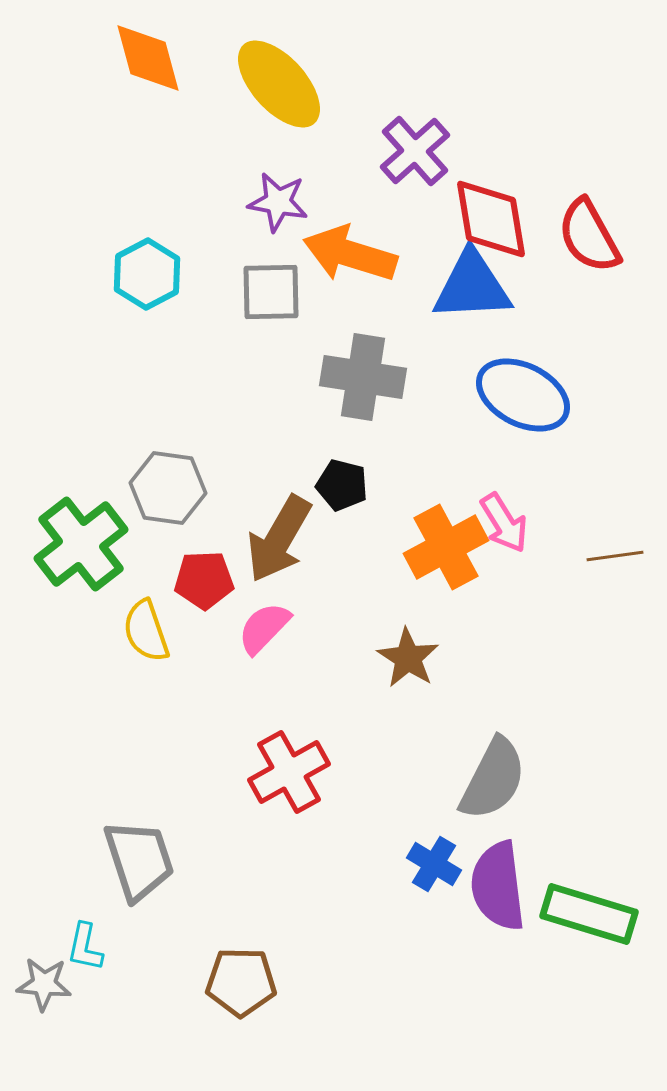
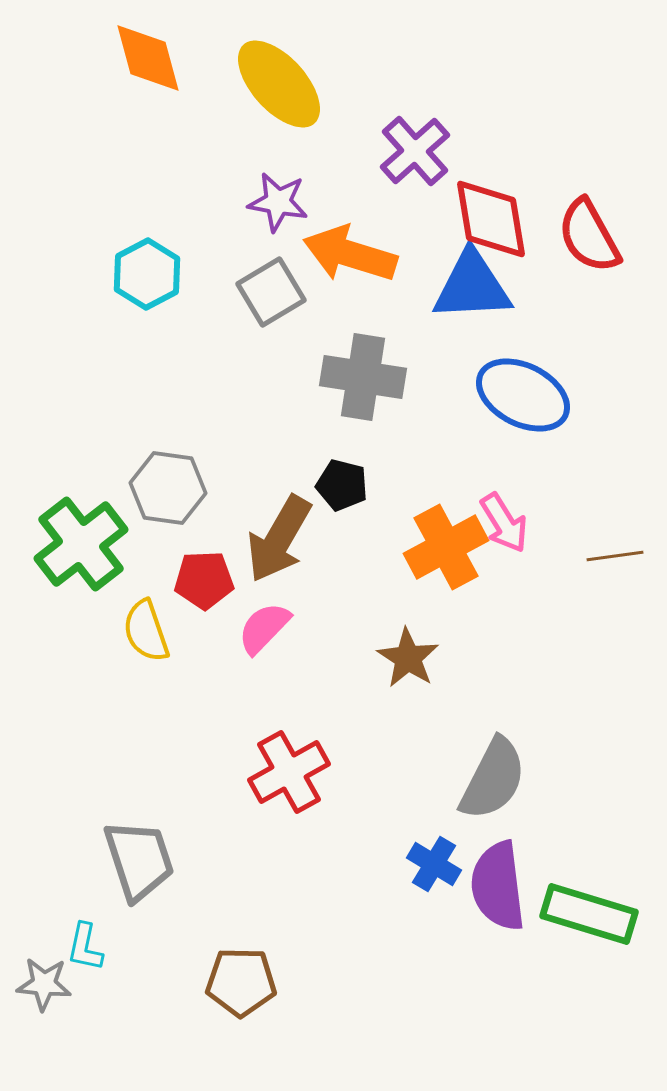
gray square: rotated 30 degrees counterclockwise
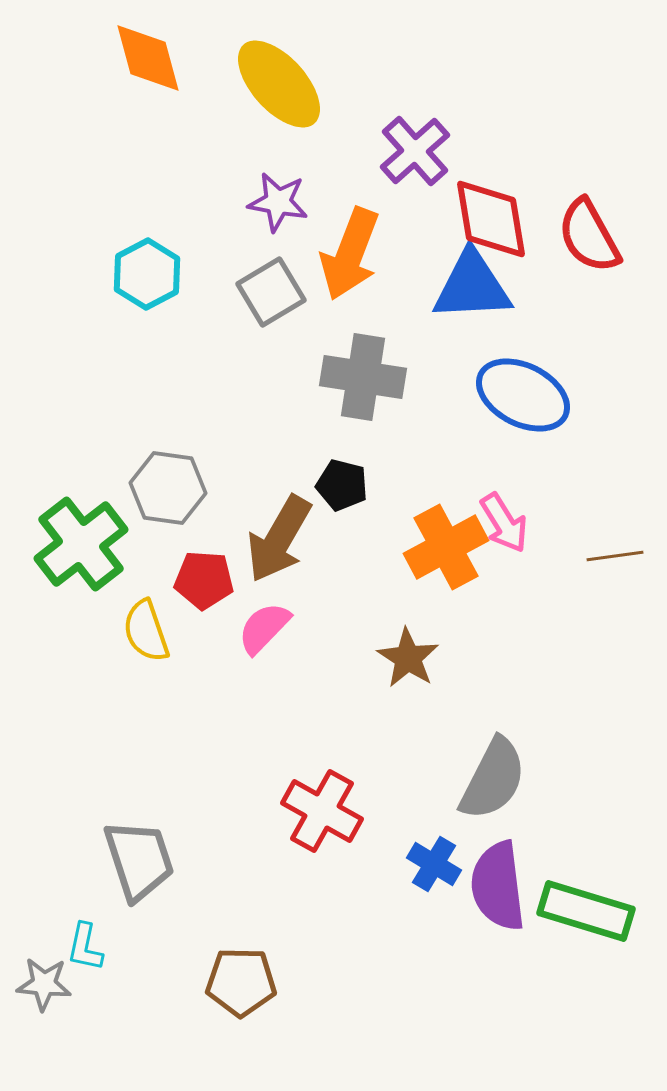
orange arrow: rotated 86 degrees counterclockwise
red pentagon: rotated 6 degrees clockwise
red cross: moved 33 px right, 39 px down; rotated 32 degrees counterclockwise
green rectangle: moved 3 px left, 3 px up
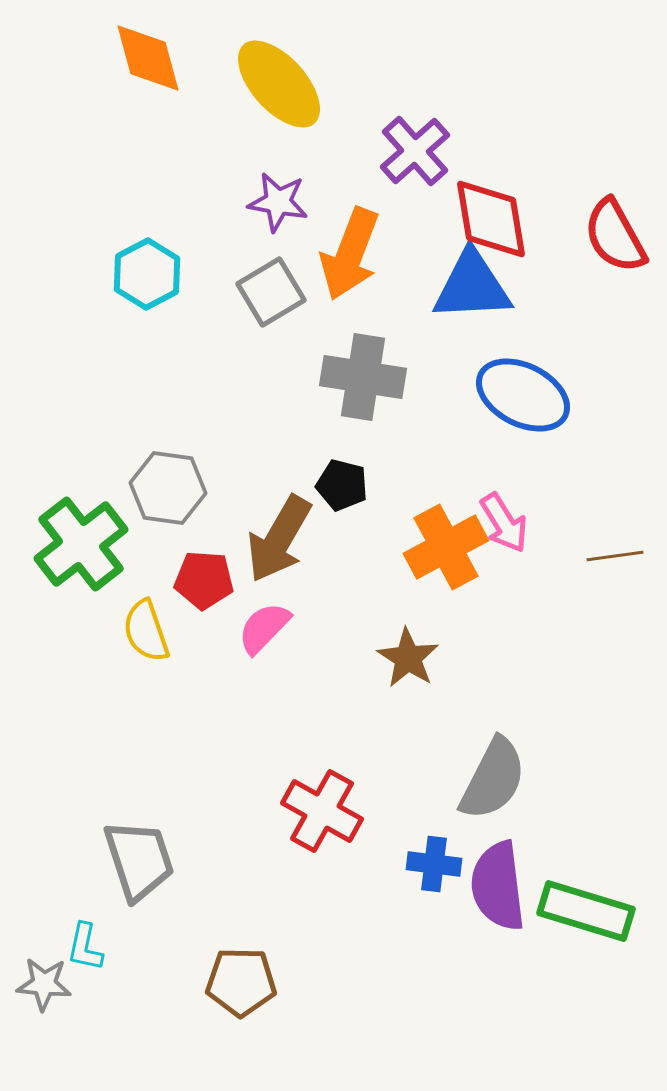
red semicircle: moved 26 px right
blue cross: rotated 24 degrees counterclockwise
